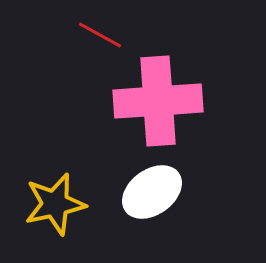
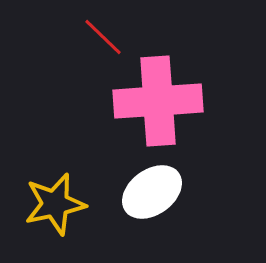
red line: moved 3 px right, 2 px down; rotated 15 degrees clockwise
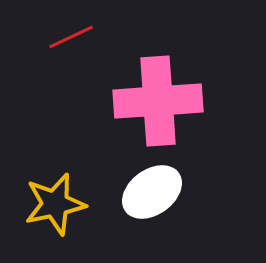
red line: moved 32 px left; rotated 69 degrees counterclockwise
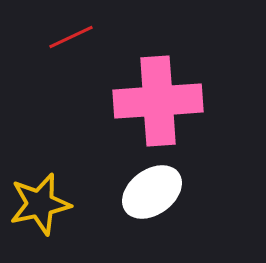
yellow star: moved 15 px left
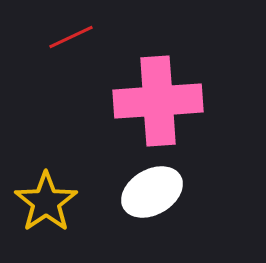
white ellipse: rotated 6 degrees clockwise
yellow star: moved 6 px right, 2 px up; rotated 22 degrees counterclockwise
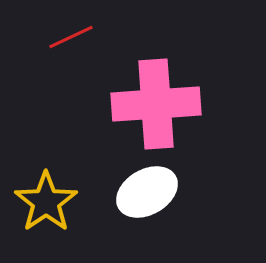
pink cross: moved 2 px left, 3 px down
white ellipse: moved 5 px left
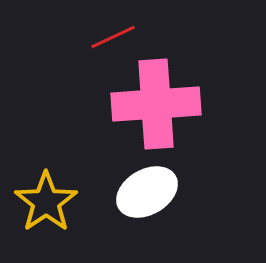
red line: moved 42 px right
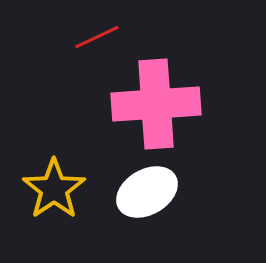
red line: moved 16 px left
yellow star: moved 8 px right, 13 px up
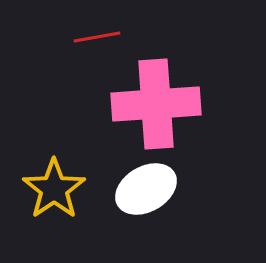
red line: rotated 15 degrees clockwise
white ellipse: moved 1 px left, 3 px up
